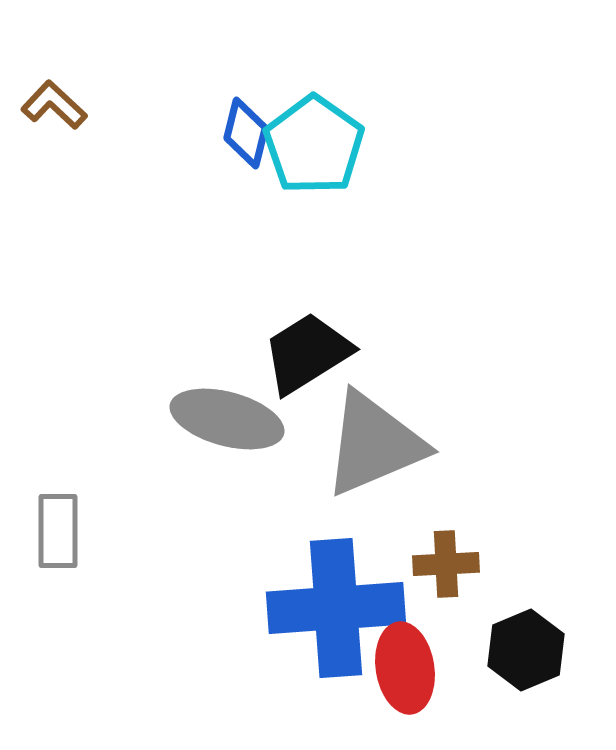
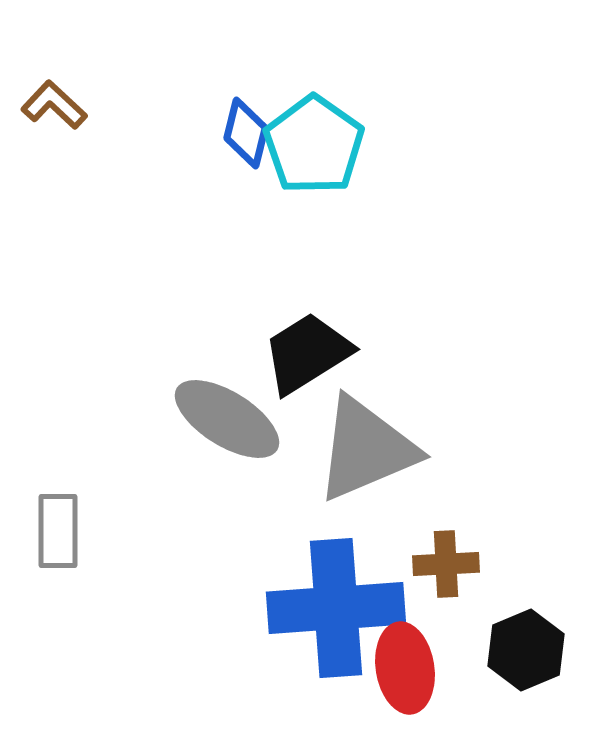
gray ellipse: rotated 17 degrees clockwise
gray triangle: moved 8 px left, 5 px down
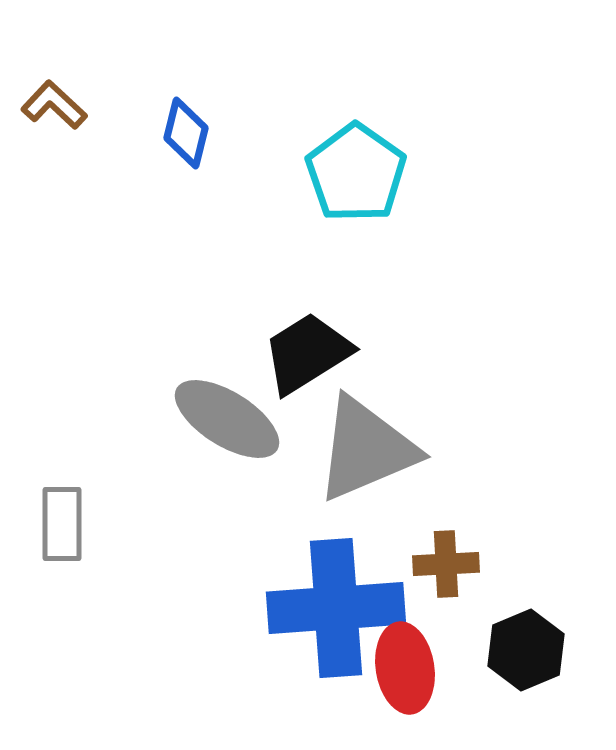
blue diamond: moved 60 px left
cyan pentagon: moved 42 px right, 28 px down
gray rectangle: moved 4 px right, 7 px up
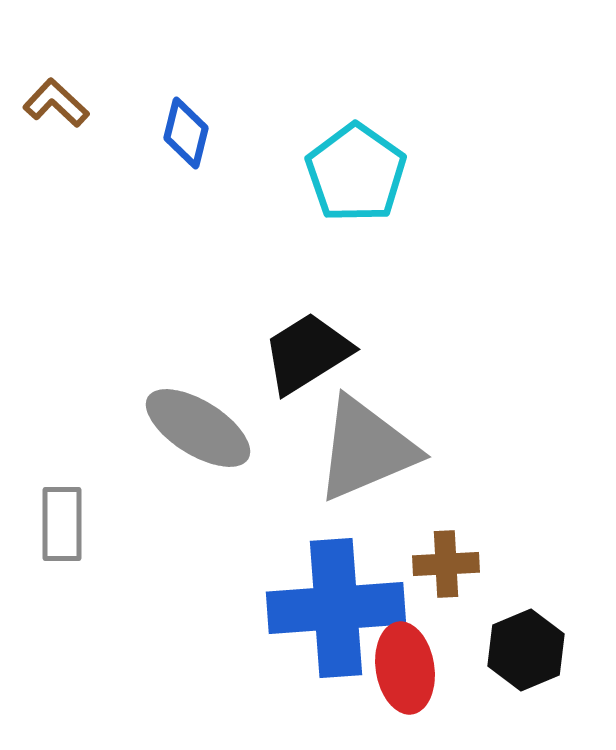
brown L-shape: moved 2 px right, 2 px up
gray ellipse: moved 29 px left, 9 px down
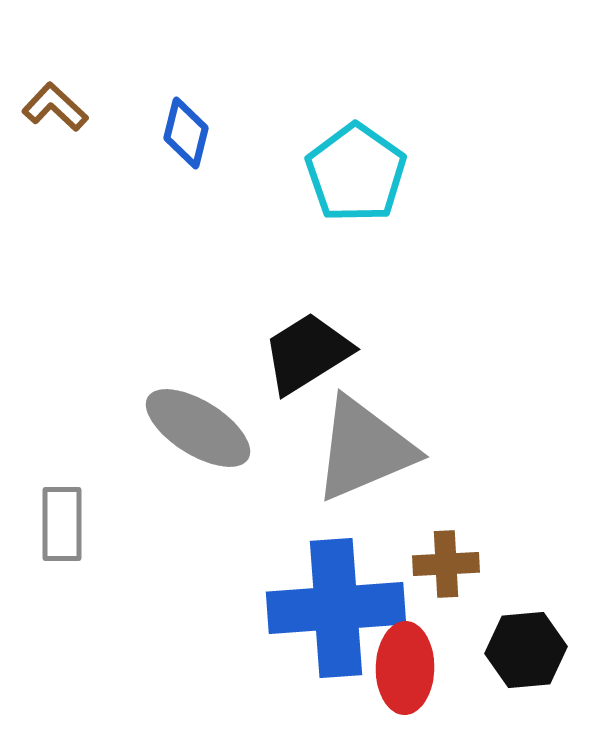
brown L-shape: moved 1 px left, 4 px down
gray triangle: moved 2 px left
black hexagon: rotated 18 degrees clockwise
red ellipse: rotated 10 degrees clockwise
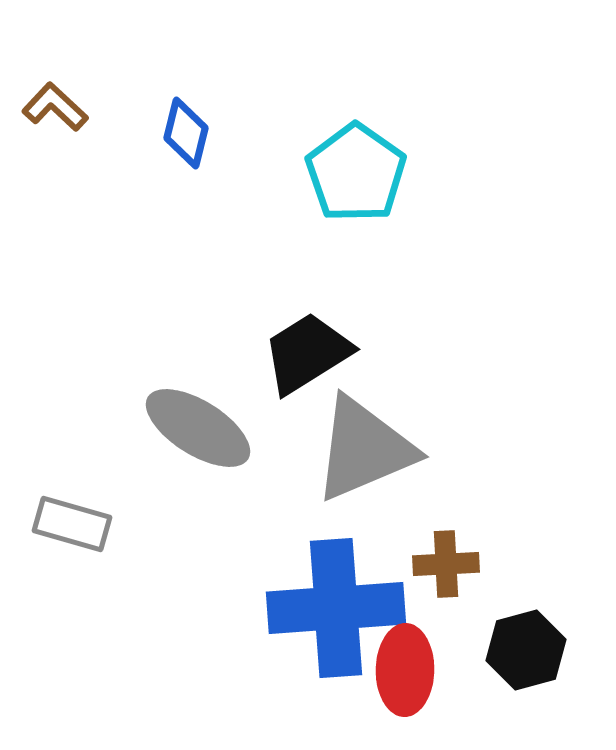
gray rectangle: moved 10 px right; rotated 74 degrees counterclockwise
black hexagon: rotated 10 degrees counterclockwise
red ellipse: moved 2 px down
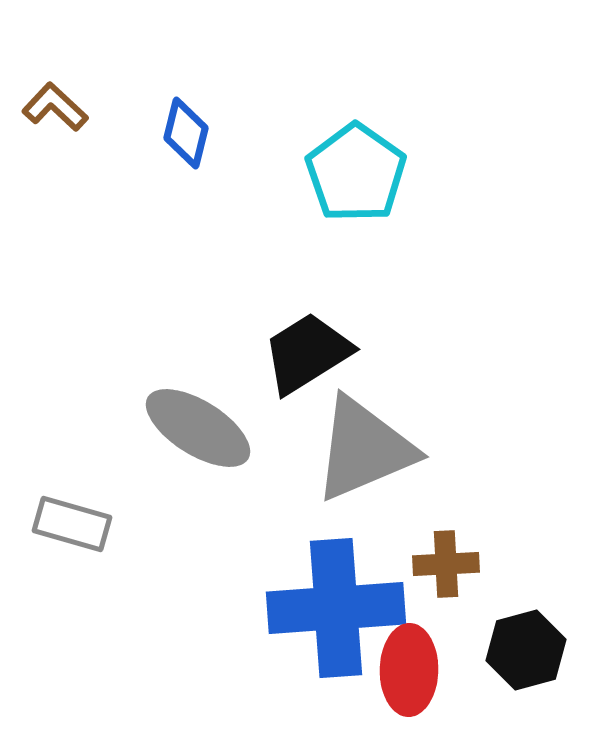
red ellipse: moved 4 px right
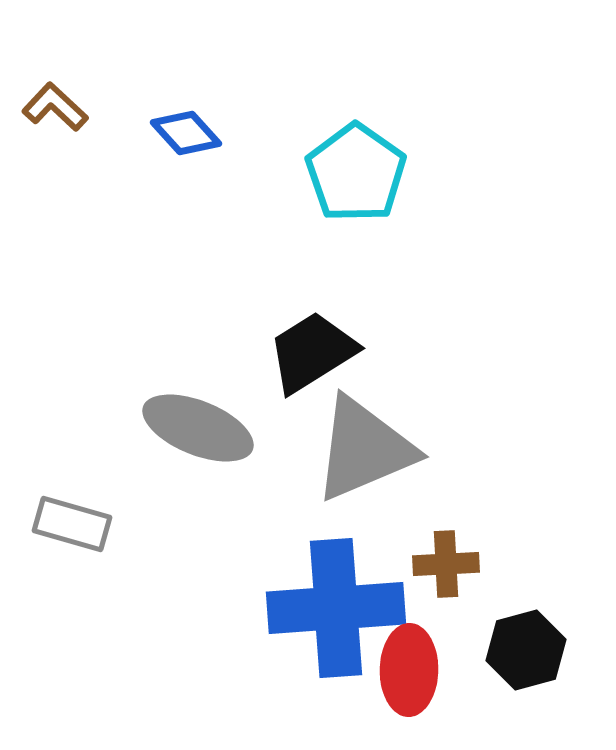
blue diamond: rotated 56 degrees counterclockwise
black trapezoid: moved 5 px right, 1 px up
gray ellipse: rotated 10 degrees counterclockwise
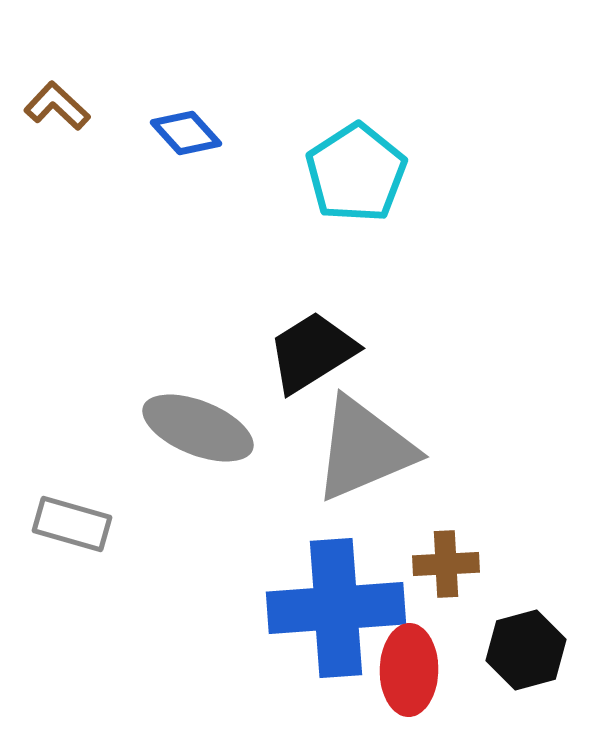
brown L-shape: moved 2 px right, 1 px up
cyan pentagon: rotated 4 degrees clockwise
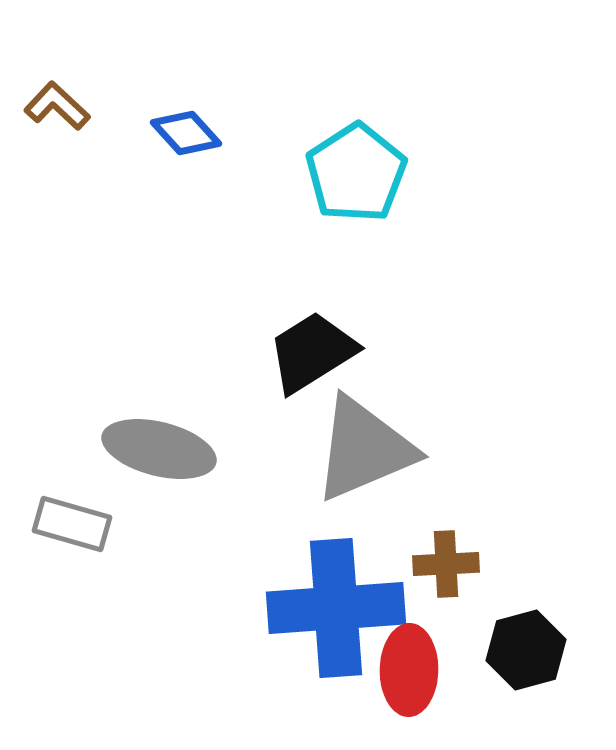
gray ellipse: moved 39 px left, 21 px down; rotated 8 degrees counterclockwise
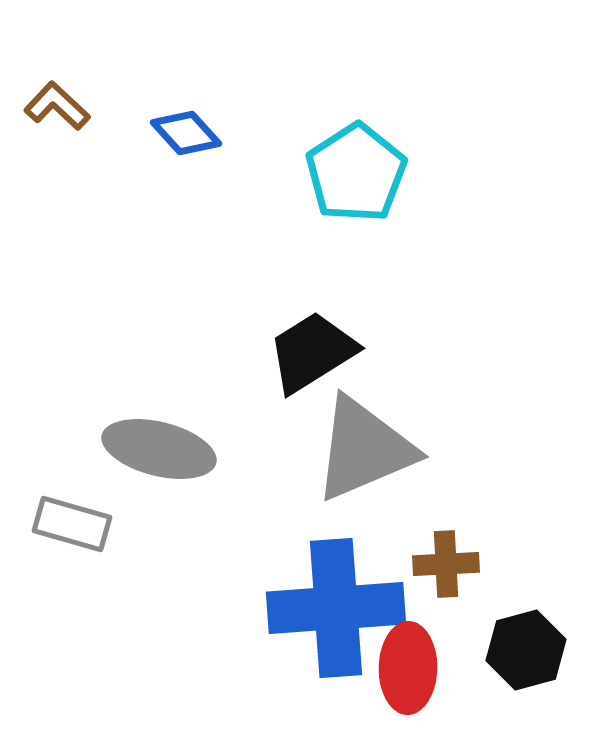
red ellipse: moved 1 px left, 2 px up
